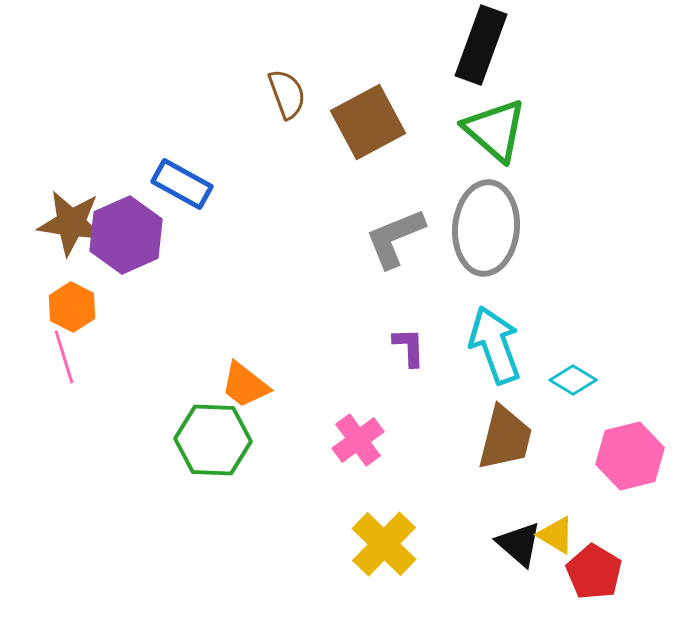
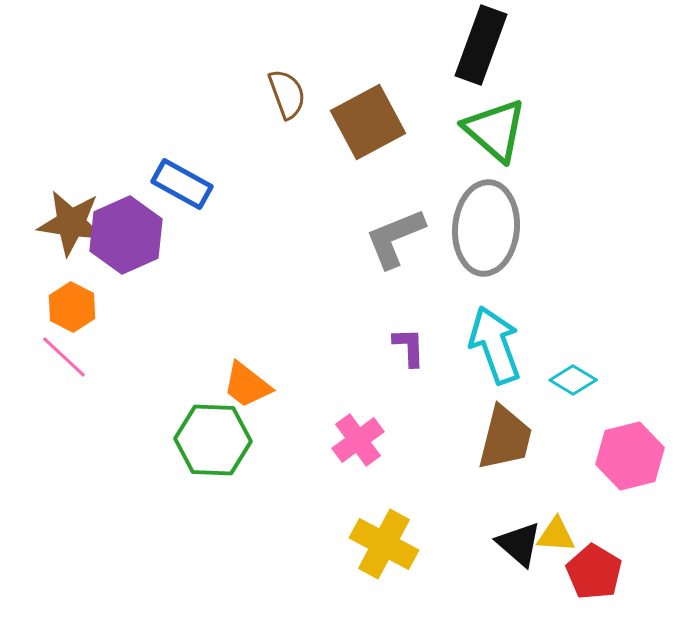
pink line: rotated 30 degrees counterclockwise
orange trapezoid: moved 2 px right
yellow triangle: rotated 27 degrees counterclockwise
yellow cross: rotated 16 degrees counterclockwise
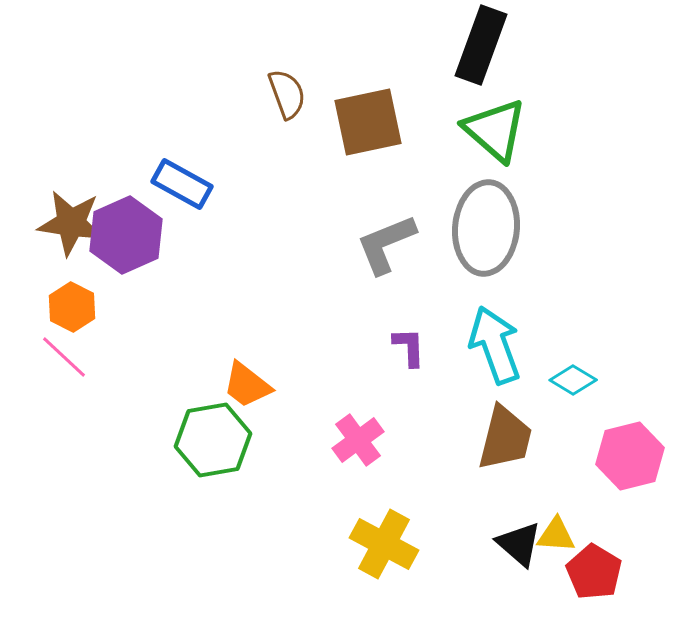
brown square: rotated 16 degrees clockwise
gray L-shape: moved 9 px left, 6 px down
green hexagon: rotated 12 degrees counterclockwise
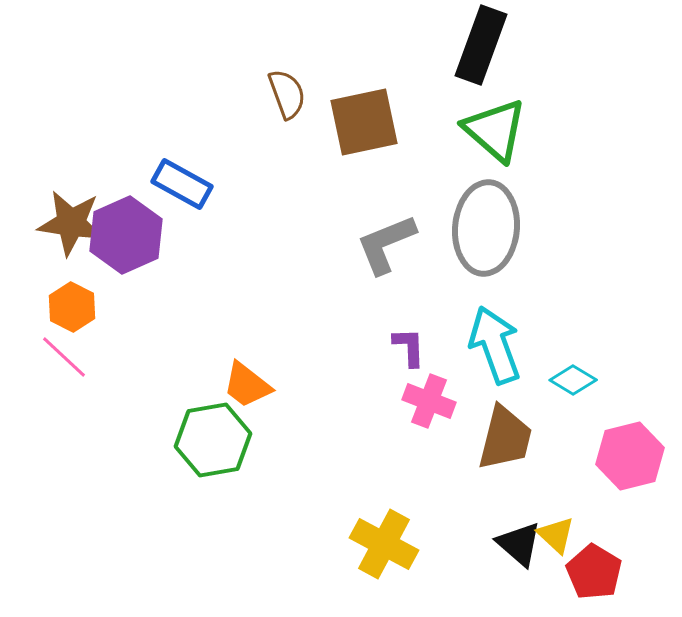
brown square: moved 4 px left
pink cross: moved 71 px right, 39 px up; rotated 33 degrees counterclockwise
yellow triangle: rotated 39 degrees clockwise
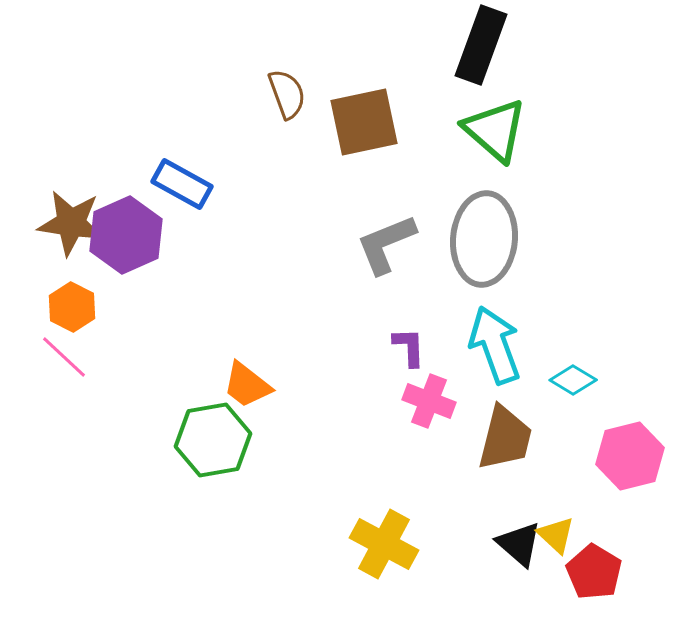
gray ellipse: moved 2 px left, 11 px down
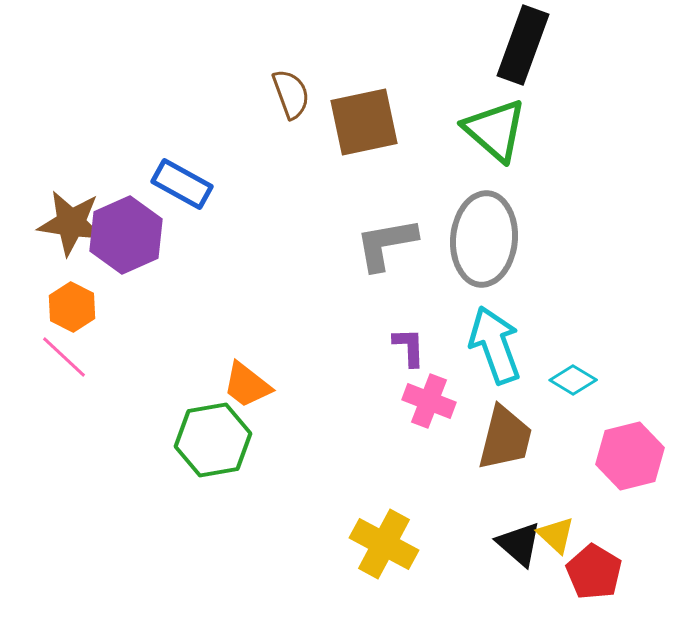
black rectangle: moved 42 px right
brown semicircle: moved 4 px right
gray L-shape: rotated 12 degrees clockwise
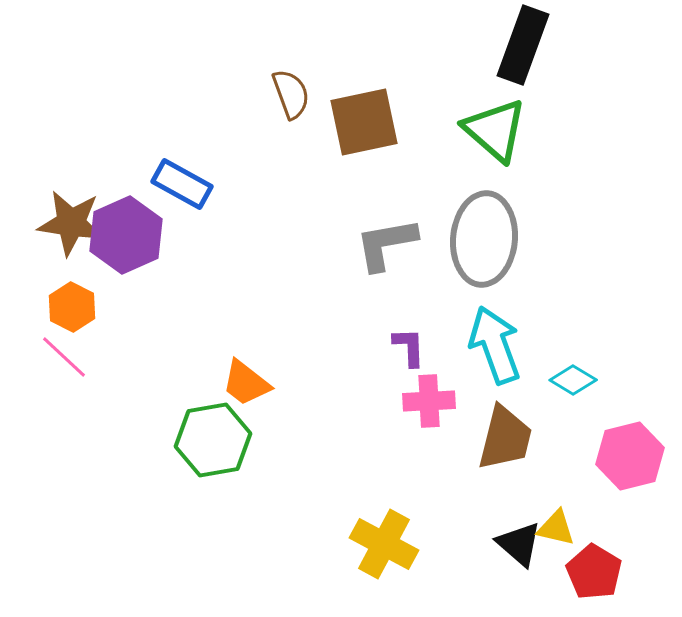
orange trapezoid: moved 1 px left, 2 px up
pink cross: rotated 24 degrees counterclockwise
yellow triangle: moved 7 px up; rotated 30 degrees counterclockwise
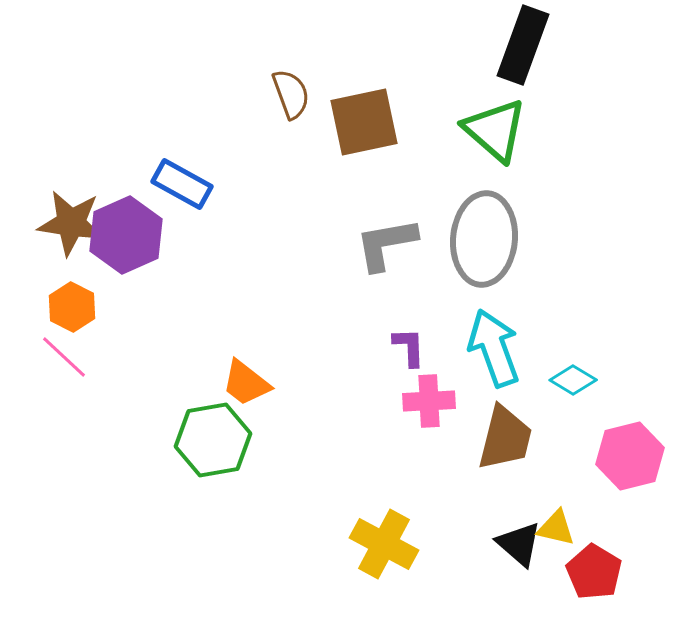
cyan arrow: moved 1 px left, 3 px down
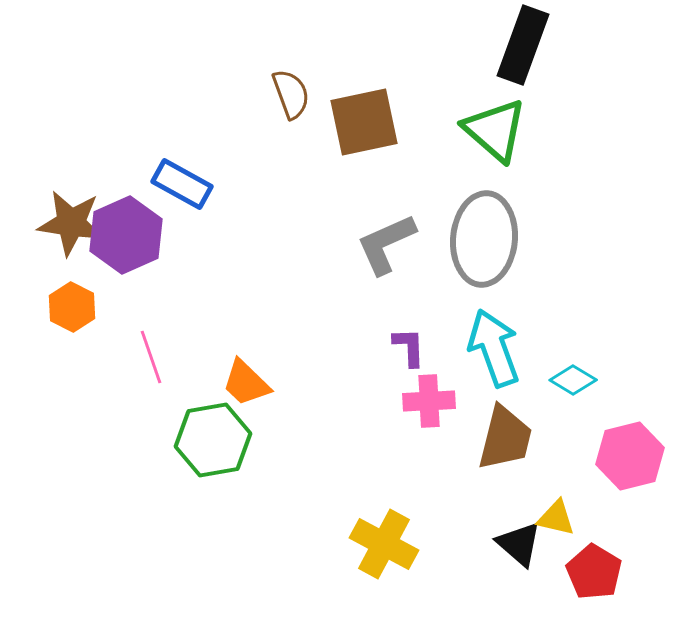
gray L-shape: rotated 14 degrees counterclockwise
pink line: moved 87 px right; rotated 28 degrees clockwise
orange trapezoid: rotated 6 degrees clockwise
yellow triangle: moved 10 px up
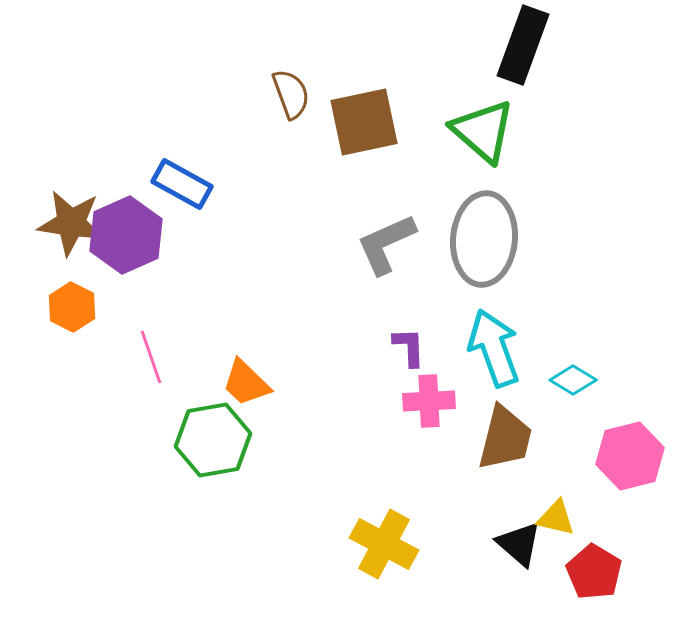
green triangle: moved 12 px left, 1 px down
